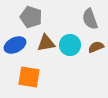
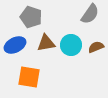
gray semicircle: moved 5 px up; rotated 125 degrees counterclockwise
cyan circle: moved 1 px right
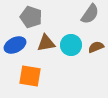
orange square: moved 1 px right, 1 px up
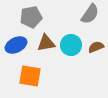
gray pentagon: rotated 30 degrees counterclockwise
blue ellipse: moved 1 px right
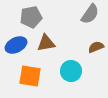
cyan circle: moved 26 px down
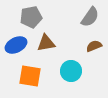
gray semicircle: moved 3 px down
brown semicircle: moved 2 px left, 1 px up
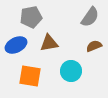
brown triangle: moved 3 px right
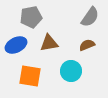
brown semicircle: moved 7 px left, 1 px up
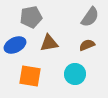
blue ellipse: moved 1 px left
cyan circle: moved 4 px right, 3 px down
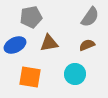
orange square: moved 1 px down
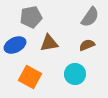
orange square: rotated 20 degrees clockwise
